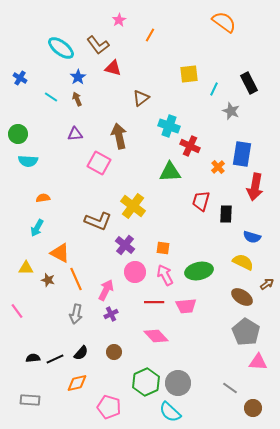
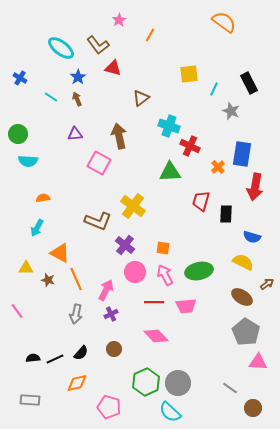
brown circle at (114, 352): moved 3 px up
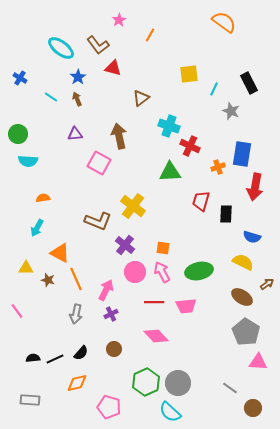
orange cross at (218, 167): rotated 24 degrees clockwise
pink arrow at (165, 275): moved 3 px left, 3 px up
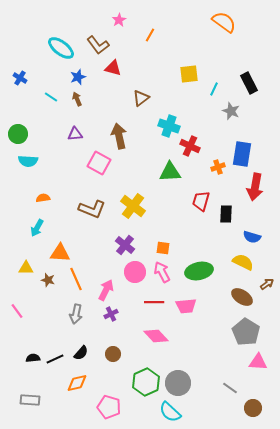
blue star at (78, 77): rotated 14 degrees clockwise
brown L-shape at (98, 221): moved 6 px left, 12 px up
orange triangle at (60, 253): rotated 25 degrees counterclockwise
brown circle at (114, 349): moved 1 px left, 5 px down
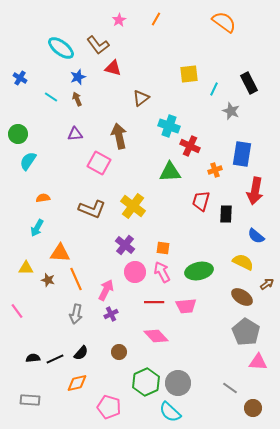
orange line at (150, 35): moved 6 px right, 16 px up
cyan semicircle at (28, 161): rotated 120 degrees clockwise
orange cross at (218, 167): moved 3 px left, 3 px down
red arrow at (255, 187): moved 4 px down
blue semicircle at (252, 237): moved 4 px right, 1 px up; rotated 24 degrees clockwise
brown circle at (113, 354): moved 6 px right, 2 px up
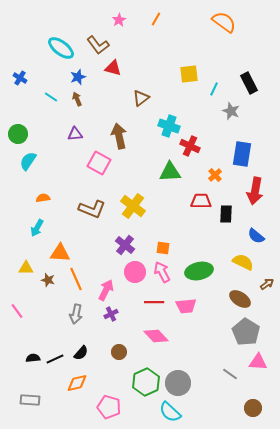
orange cross at (215, 170): moved 5 px down; rotated 24 degrees counterclockwise
red trapezoid at (201, 201): rotated 75 degrees clockwise
brown ellipse at (242, 297): moved 2 px left, 2 px down
gray line at (230, 388): moved 14 px up
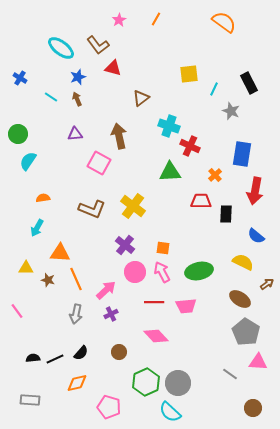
pink arrow at (106, 290): rotated 20 degrees clockwise
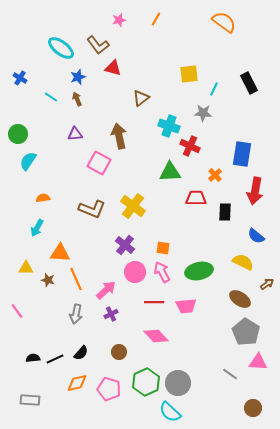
pink star at (119, 20): rotated 16 degrees clockwise
gray star at (231, 111): moved 28 px left, 2 px down; rotated 18 degrees counterclockwise
red trapezoid at (201, 201): moved 5 px left, 3 px up
black rectangle at (226, 214): moved 1 px left, 2 px up
pink pentagon at (109, 407): moved 18 px up
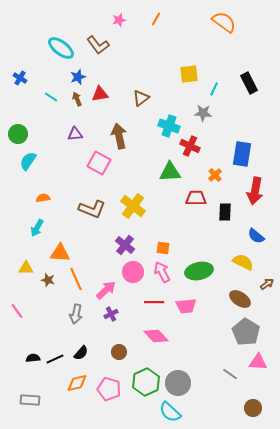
red triangle at (113, 68): moved 13 px left, 26 px down; rotated 24 degrees counterclockwise
pink circle at (135, 272): moved 2 px left
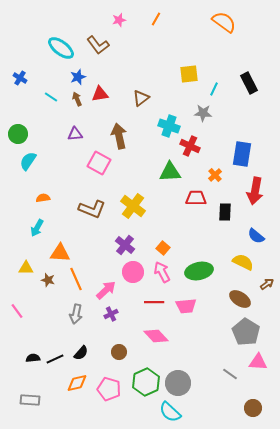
orange square at (163, 248): rotated 32 degrees clockwise
